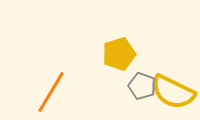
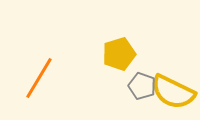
orange line: moved 12 px left, 14 px up
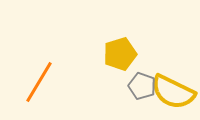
yellow pentagon: moved 1 px right
orange line: moved 4 px down
